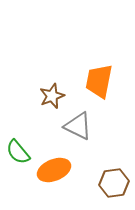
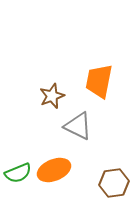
green semicircle: moved 21 px down; rotated 72 degrees counterclockwise
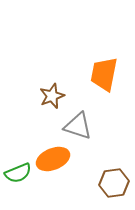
orange trapezoid: moved 5 px right, 7 px up
gray triangle: rotated 8 degrees counterclockwise
orange ellipse: moved 1 px left, 11 px up
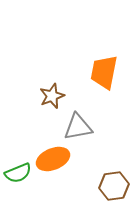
orange trapezoid: moved 2 px up
gray triangle: moved 1 px down; rotated 28 degrees counterclockwise
brown hexagon: moved 3 px down
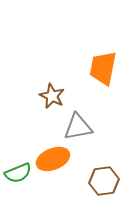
orange trapezoid: moved 1 px left, 4 px up
brown star: rotated 25 degrees counterclockwise
brown hexagon: moved 10 px left, 5 px up
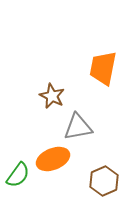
green semicircle: moved 2 px down; rotated 32 degrees counterclockwise
brown hexagon: rotated 16 degrees counterclockwise
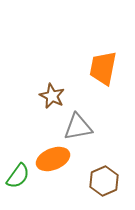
green semicircle: moved 1 px down
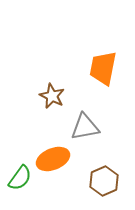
gray triangle: moved 7 px right
green semicircle: moved 2 px right, 2 px down
